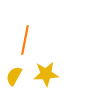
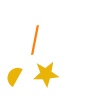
orange line: moved 10 px right
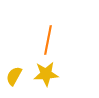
orange line: moved 13 px right
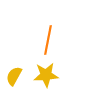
yellow star: moved 1 px down
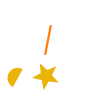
yellow star: moved 1 px down; rotated 15 degrees clockwise
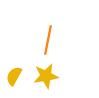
yellow star: rotated 20 degrees counterclockwise
